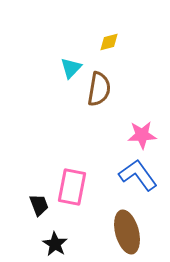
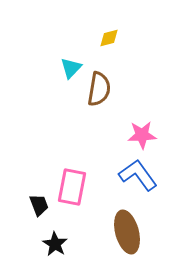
yellow diamond: moved 4 px up
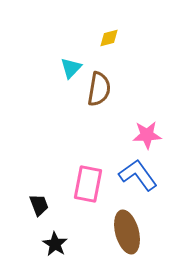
pink star: moved 5 px right
pink rectangle: moved 16 px right, 3 px up
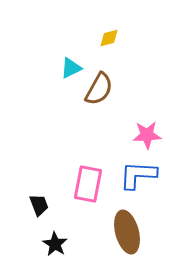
cyan triangle: rotated 20 degrees clockwise
brown semicircle: rotated 20 degrees clockwise
blue L-shape: rotated 51 degrees counterclockwise
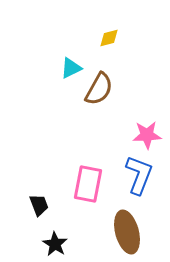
blue L-shape: moved 1 px right; rotated 108 degrees clockwise
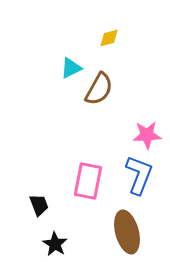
pink rectangle: moved 3 px up
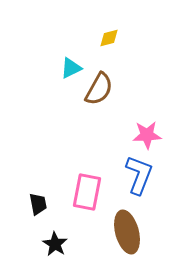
pink rectangle: moved 1 px left, 11 px down
black trapezoid: moved 1 px left, 1 px up; rotated 10 degrees clockwise
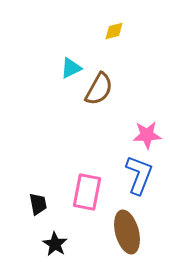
yellow diamond: moved 5 px right, 7 px up
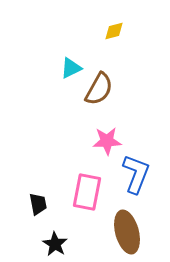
pink star: moved 40 px left, 6 px down
blue L-shape: moved 3 px left, 1 px up
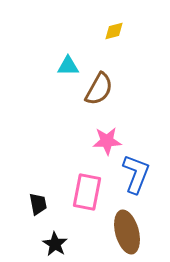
cyan triangle: moved 3 px left, 2 px up; rotated 25 degrees clockwise
